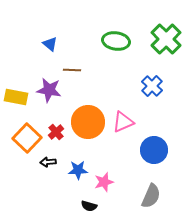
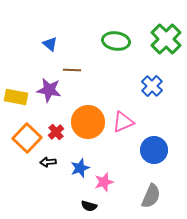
blue star: moved 2 px right, 2 px up; rotated 18 degrees counterclockwise
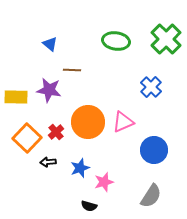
blue cross: moved 1 px left, 1 px down
yellow rectangle: rotated 10 degrees counterclockwise
gray semicircle: rotated 10 degrees clockwise
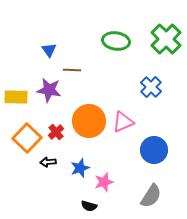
blue triangle: moved 1 px left, 6 px down; rotated 14 degrees clockwise
orange circle: moved 1 px right, 1 px up
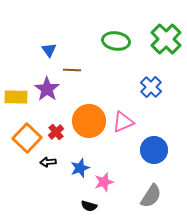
purple star: moved 2 px left, 1 px up; rotated 25 degrees clockwise
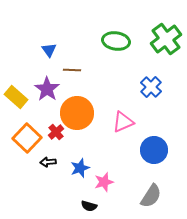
green cross: rotated 8 degrees clockwise
yellow rectangle: rotated 40 degrees clockwise
orange circle: moved 12 px left, 8 px up
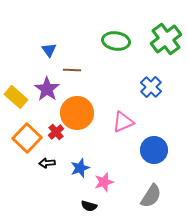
black arrow: moved 1 px left, 1 px down
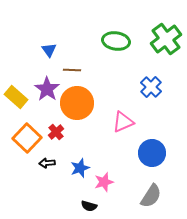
orange circle: moved 10 px up
blue circle: moved 2 px left, 3 px down
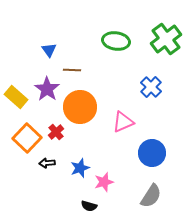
orange circle: moved 3 px right, 4 px down
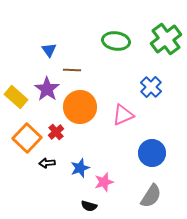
pink triangle: moved 7 px up
